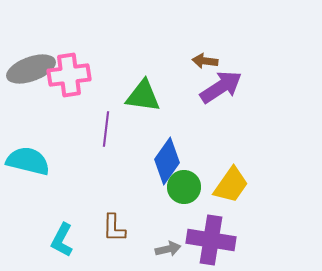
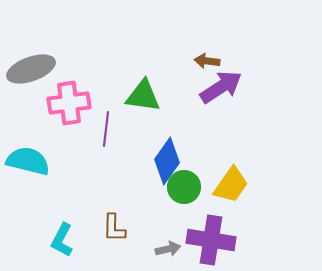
brown arrow: moved 2 px right
pink cross: moved 28 px down
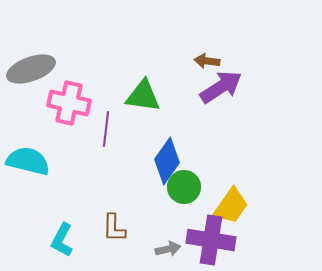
pink cross: rotated 21 degrees clockwise
yellow trapezoid: moved 21 px down
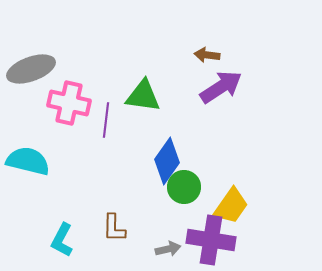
brown arrow: moved 6 px up
purple line: moved 9 px up
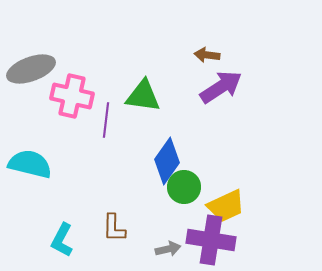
pink cross: moved 3 px right, 7 px up
cyan semicircle: moved 2 px right, 3 px down
yellow trapezoid: moved 5 px left; rotated 30 degrees clockwise
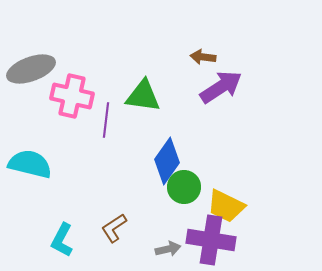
brown arrow: moved 4 px left, 2 px down
yellow trapezoid: rotated 51 degrees clockwise
brown L-shape: rotated 56 degrees clockwise
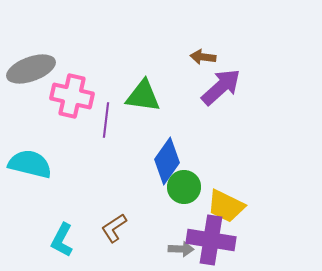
purple arrow: rotated 9 degrees counterclockwise
gray arrow: moved 13 px right; rotated 15 degrees clockwise
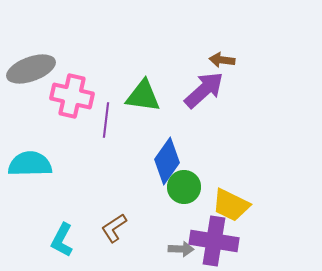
brown arrow: moved 19 px right, 3 px down
purple arrow: moved 17 px left, 3 px down
cyan semicircle: rotated 15 degrees counterclockwise
yellow trapezoid: moved 5 px right, 1 px up
purple cross: moved 3 px right, 1 px down
